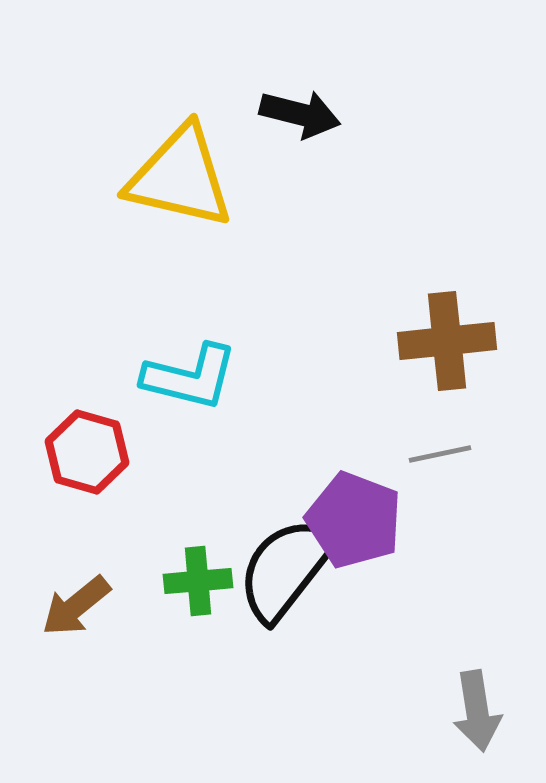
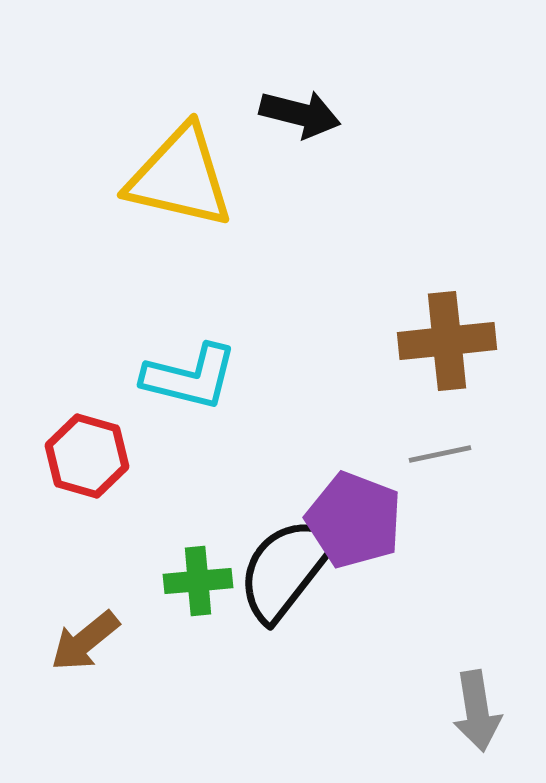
red hexagon: moved 4 px down
brown arrow: moved 9 px right, 35 px down
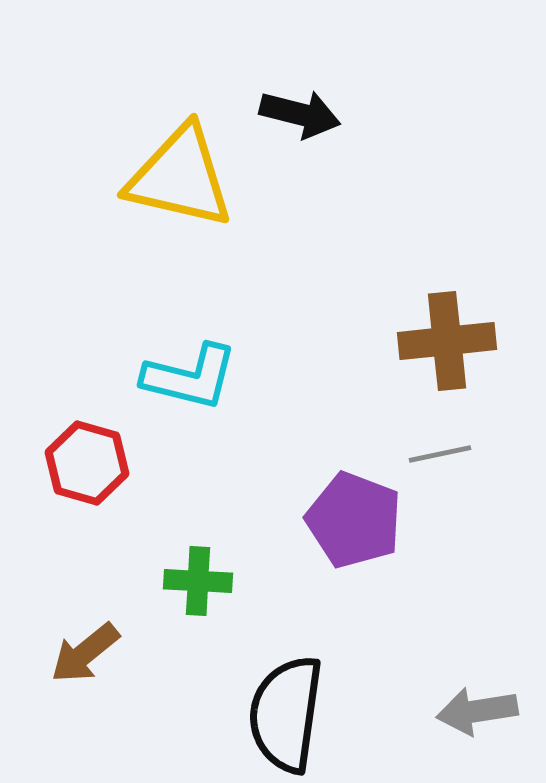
red hexagon: moved 7 px down
black semicircle: moved 145 px down; rotated 30 degrees counterclockwise
green cross: rotated 8 degrees clockwise
brown arrow: moved 12 px down
gray arrow: rotated 90 degrees clockwise
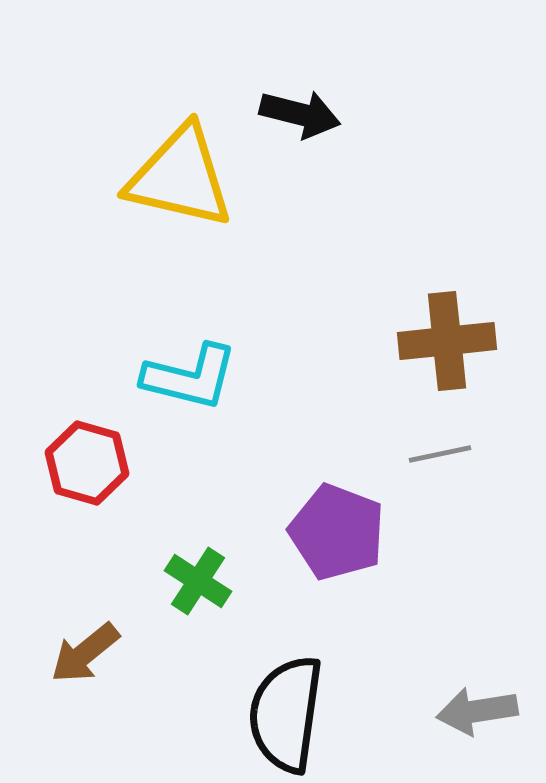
purple pentagon: moved 17 px left, 12 px down
green cross: rotated 30 degrees clockwise
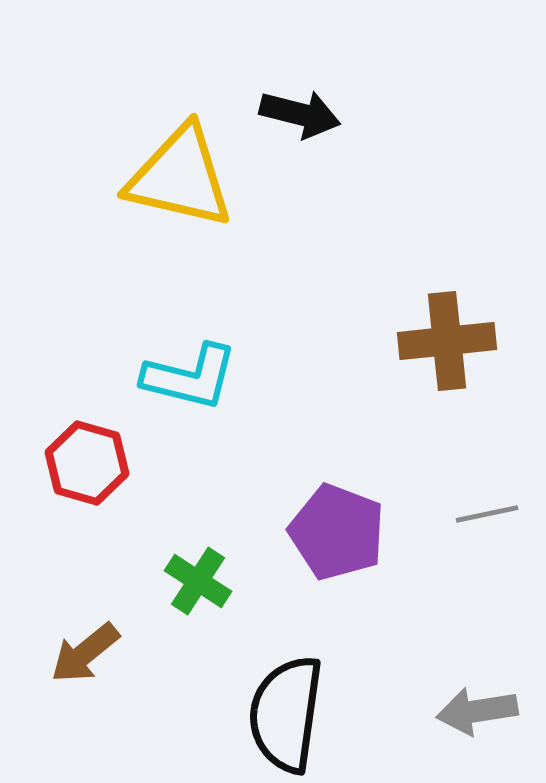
gray line: moved 47 px right, 60 px down
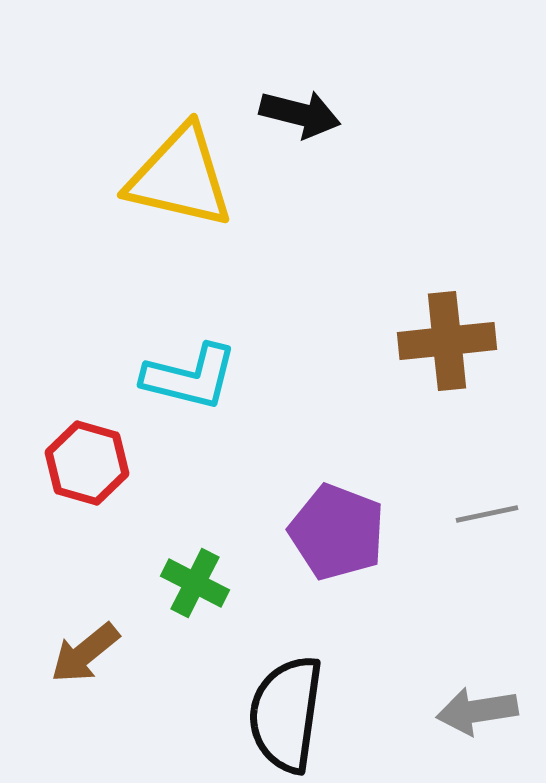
green cross: moved 3 px left, 2 px down; rotated 6 degrees counterclockwise
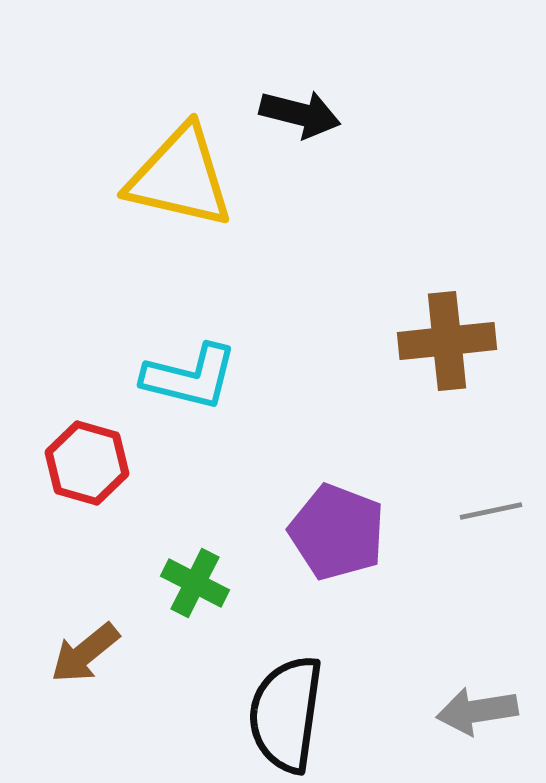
gray line: moved 4 px right, 3 px up
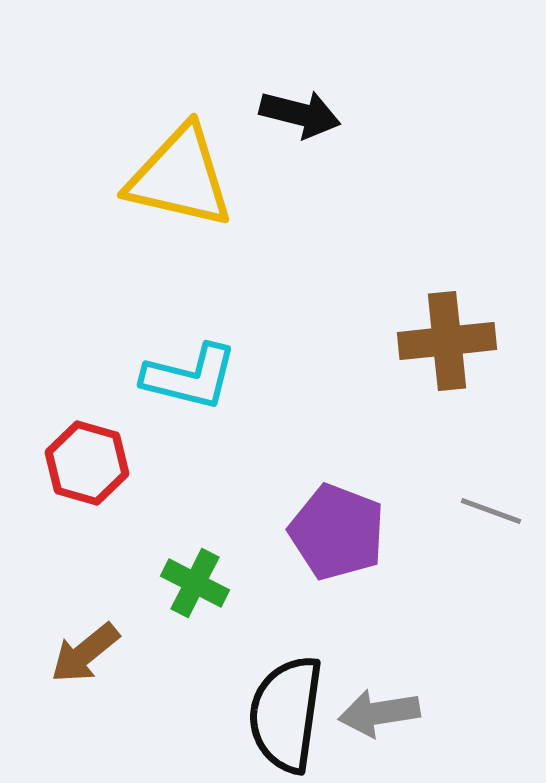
gray line: rotated 32 degrees clockwise
gray arrow: moved 98 px left, 2 px down
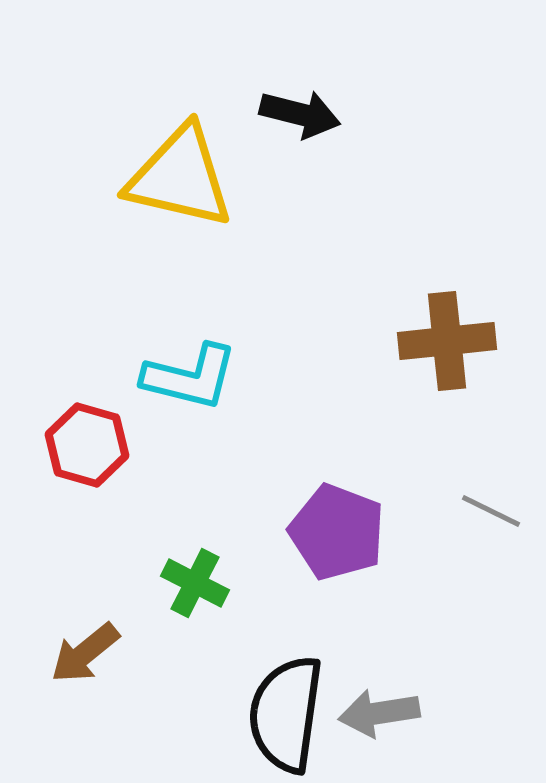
red hexagon: moved 18 px up
gray line: rotated 6 degrees clockwise
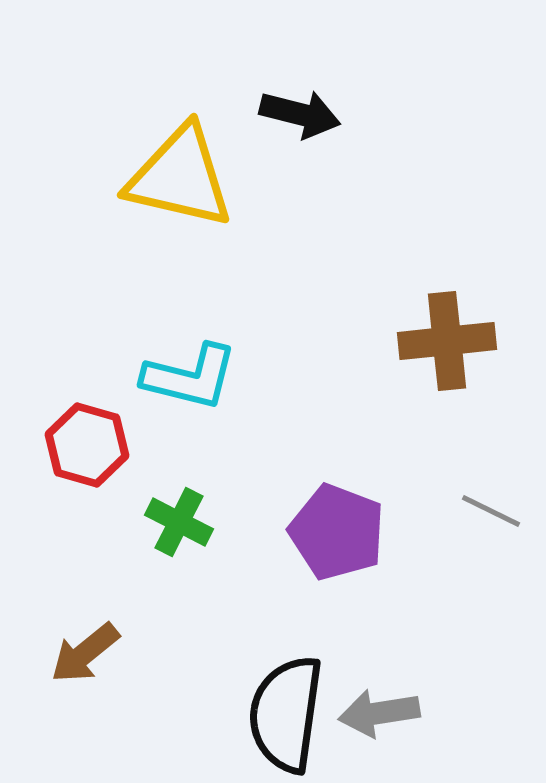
green cross: moved 16 px left, 61 px up
